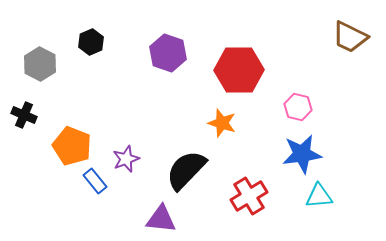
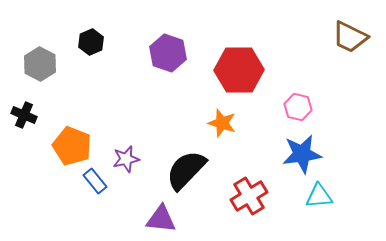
purple star: rotated 8 degrees clockwise
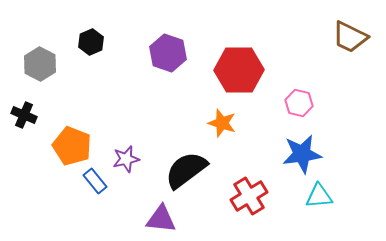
pink hexagon: moved 1 px right, 4 px up
black semicircle: rotated 9 degrees clockwise
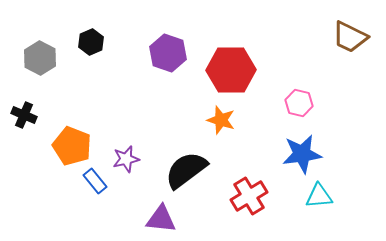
gray hexagon: moved 6 px up
red hexagon: moved 8 px left
orange star: moved 1 px left, 3 px up
